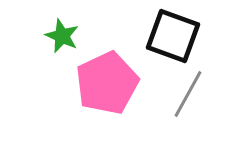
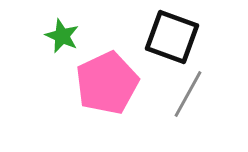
black square: moved 1 px left, 1 px down
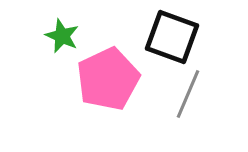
pink pentagon: moved 1 px right, 4 px up
gray line: rotated 6 degrees counterclockwise
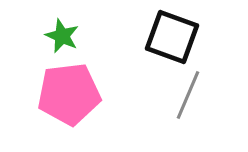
pink pentagon: moved 39 px left, 15 px down; rotated 18 degrees clockwise
gray line: moved 1 px down
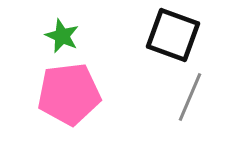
black square: moved 1 px right, 2 px up
gray line: moved 2 px right, 2 px down
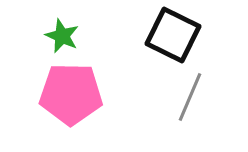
black square: rotated 6 degrees clockwise
pink pentagon: moved 2 px right; rotated 8 degrees clockwise
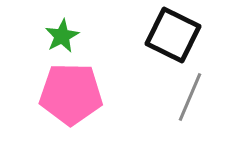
green star: rotated 20 degrees clockwise
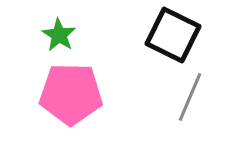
green star: moved 3 px left, 1 px up; rotated 12 degrees counterclockwise
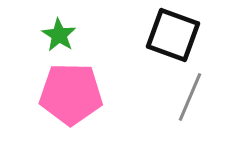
black square: rotated 6 degrees counterclockwise
